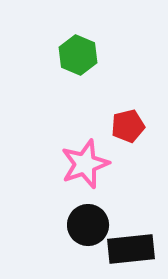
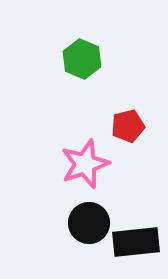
green hexagon: moved 4 px right, 4 px down
black circle: moved 1 px right, 2 px up
black rectangle: moved 5 px right, 7 px up
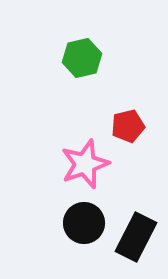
green hexagon: moved 1 px up; rotated 24 degrees clockwise
black circle: moved 5 px left
black rectangle: moved 5 px up; rotated 57 degrees counterclockwise
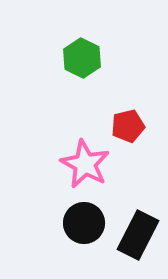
green hexagon: rotated 21 degrees counterclockwise
pink star: rotated 24 degrees counterclockwise
black rectangle: moved 2 px right, 2 px up
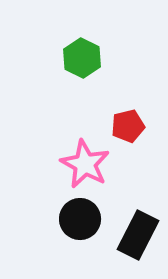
black circle: moved 4 px left, 4 px up
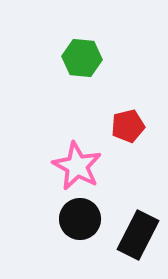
green hexagon: rotated 21 degrees counterclockwise
pink star: moved 8 px left, 2 px down
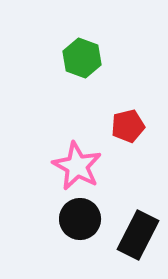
green hexagon: rotated 15 degrees clockwise
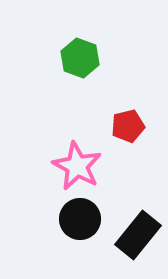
green hexagon: moved 2 px left
black rectangle: rotated 12 degrees clockwise
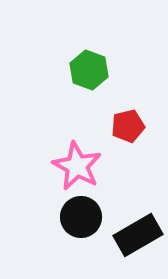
green hexagon: moved 9 px right, 12 px down
black circle: moved 1 px right, 2 px up
black rectangle: rotated 21 degrees clockwise
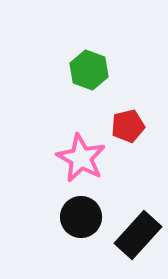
pink star: moved 4 px right, 8 px up
black rectangle: rotated 18 degrees counterclockwise
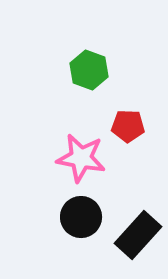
red pentagon: rotated 16 degrees clockwise
pink star: rotated 18 degrees counterclockwise
